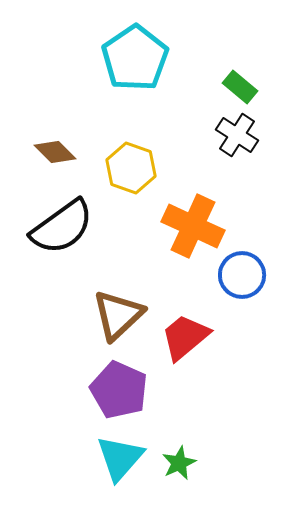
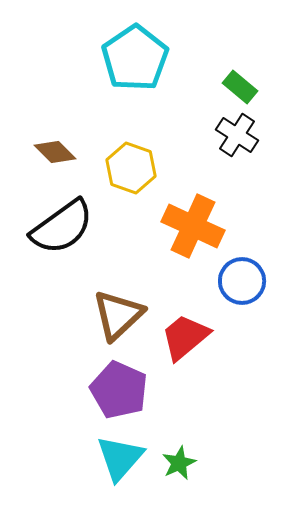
blue circle: moved 6 px down
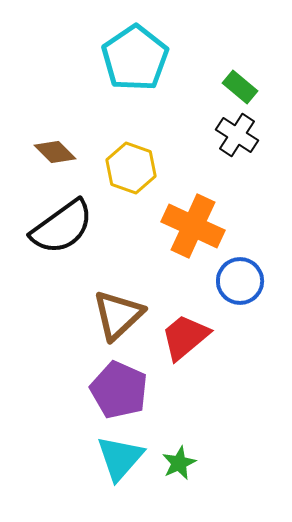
blue circle: moved 2 px left
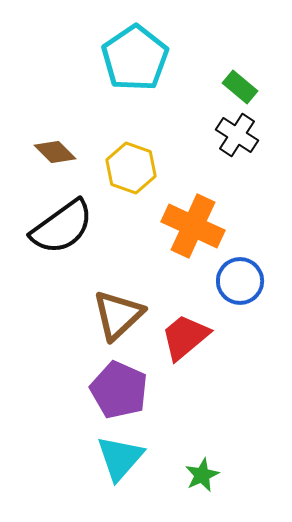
green star: moved 23 px right, 12 px down
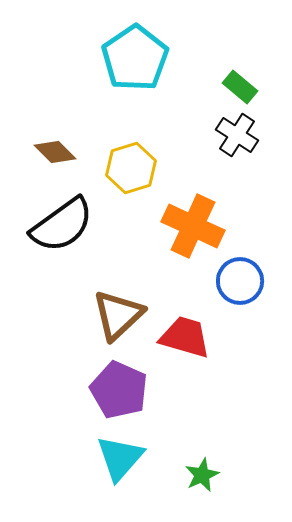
yellow hexagon: rotated 24 degrees clockwise
black semicircle: moved 2 px up
red trapezoid: rotated 56 degrees clockwise
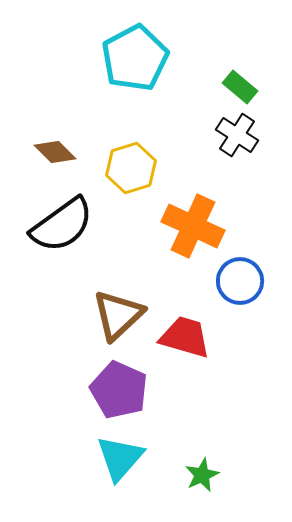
cyan pentagon: rotated 6 degrees clockwise
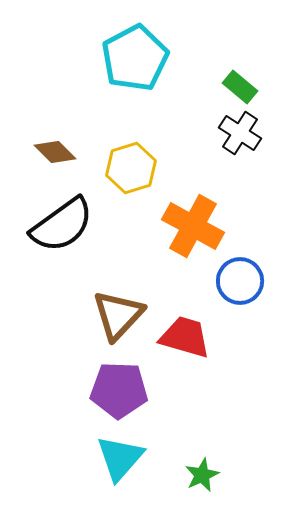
black cross: moved 3 px right, 2 px up
orange cross: rotated 4 degrees clockwise
brown triangle: rotated 4 degrees counterclockwise
purple pentagon: rotated 22 degrees counterclockwise
